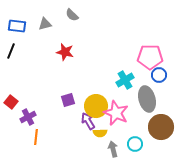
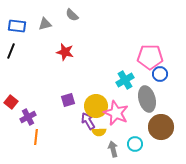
blue circle: moved 1 px right, 1 px up
yellow semicircle: moved 1 px left, 1 px up
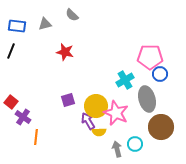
purple cross: moved 5 px left; rotated 28 degrees counterclockwise
gray arrow: moved 4 px right
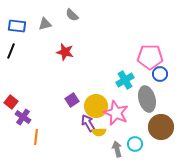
purple square: moved 4 px right; rotated 16 degrees counterclockwise
purple arrow: moved 2 px down
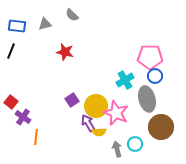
blue circle: moved 5 px left, 2 px down
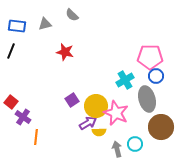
blue circle: moved 1 px right
purple arrow: rotated 90 degrees clockwise
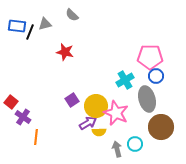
black line: moved 19 px right, 19 px up
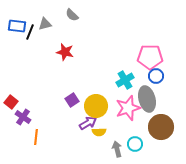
pink star: moved 12 px right, 5 px up; rotated 30 degrees clockwise
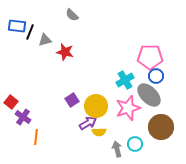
gray triangle: moved 16 px down
gray ellipse: moved 2 px right, 4 px up; rotated 30 degrees counterclockwise
